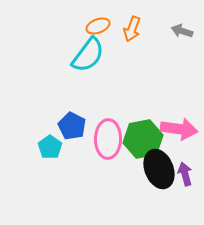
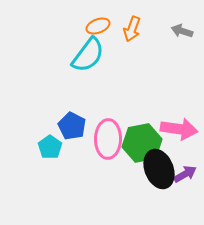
green hexagon: moved 1 px left, 4 px down
purple arrow: rotated 75 degrees clockwise
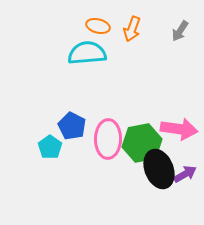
orange ellipse: rotated 35 degrees clockwise
gray arrow: moved 2 px left; rotated 75 degrees counterclockwise
cyan semicircle: moved 1 px left, 2 px up; rotated 132 degrees counterclockwise
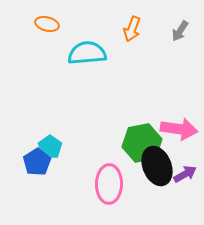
orange ellipse: moved 51 px left, 2 px up
blue pentagon: moved 35 px left, 36 px down; rotated 12 degrees clockwise
pink ellipse: moved 1 px right, 45 px down
black ellipse: moved 2 px left, 3 px up
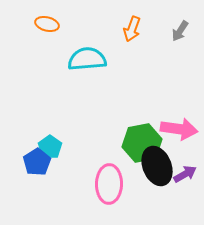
cyan semicircle: moved 6 px down
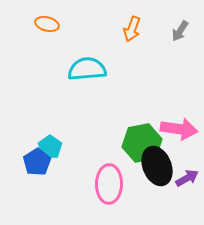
cyan semicircle: moved 10 px down
purple arrow: moved 2 px right, 4 px down
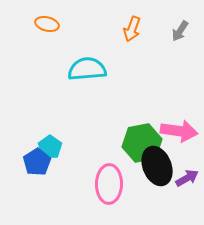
pink arrow: moved 2 px down
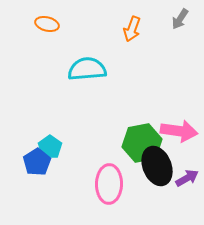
gray arrow: moved 12 px up
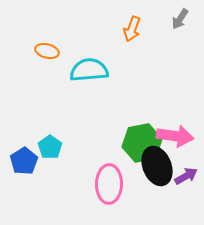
orange ellipse: moved 27 px down
cyan semicircle: moved 2 px right, 1 px down
pink arrow: moved 4 px left, 5 px down
blue pentagon: moved 13 px left, 1 px up
purple arrow: moved 1 px left, 2 px up
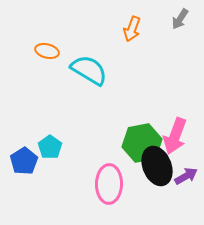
cyan semicircle: rotated 36 degrees clockwise
pink arrow: rotated 102 degrees clockwise
